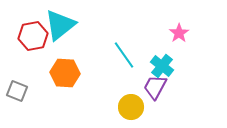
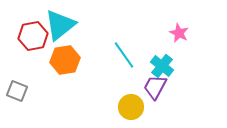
pink star: rotated 12 degrees counterclockwise
orange hexagon: moved 13 px up; rotated 12 degrees counterclockwise
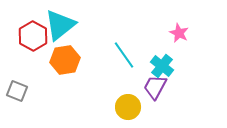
red hexagon: rotated 20 degrees counterclockwise
yellow circle: moved 3 px left
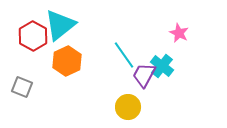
orange hexagon: moved 2 px right, 1 px down; rotated 16 degrees counterclockwise
purple trapezoid: moved 11 px left, 12 px up
gray square: moved 5 px right, 4 px up
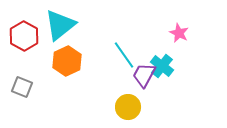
red hexagon: moved 9 px left
